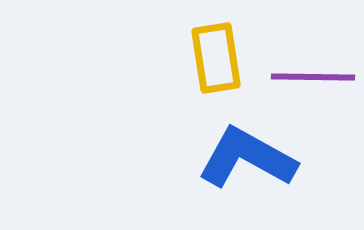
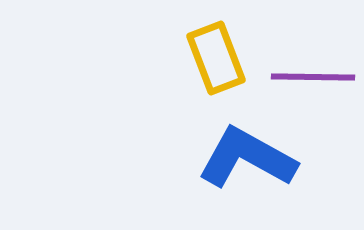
yellow rectangle: rotated 12 degrees counterclockwise
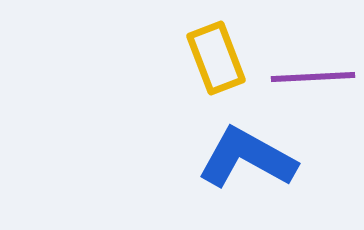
purple line: rotated 4 degrees counterclockwise
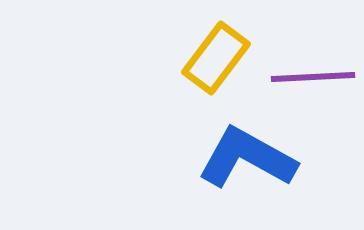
yellow rectangle: rotated 58 degrees clockwise
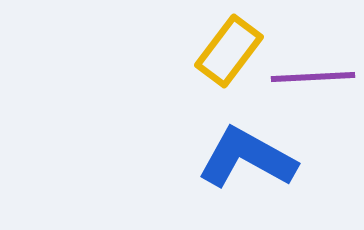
yellow rectangle: moved 13 px right, 7 px up
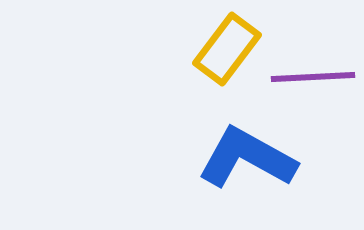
yellow rectangle: moved 2 px left, 2 px up
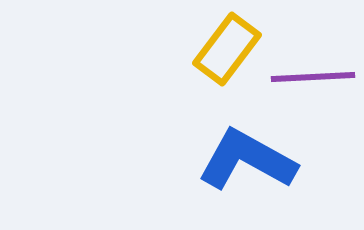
blue L-shape: moved 2 px down
